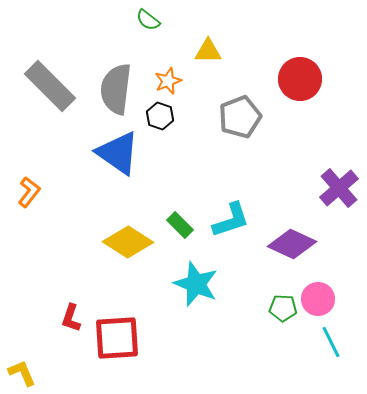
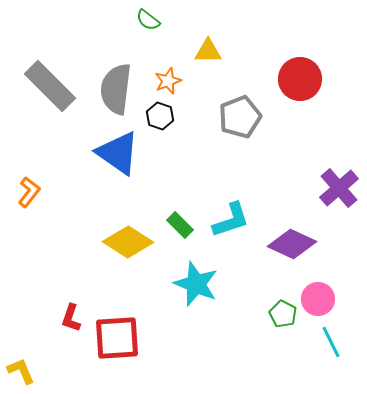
green pentagon: moved 6 px down; rotated 24 degrees clockwise
yellow L-shape: moved 1 px left, 2 px up
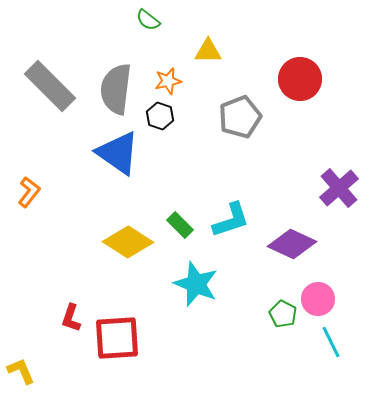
orange star: rotated 8 degrees clockwise
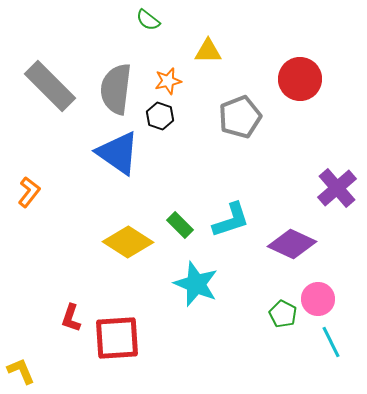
purple cross: moved 2 px left
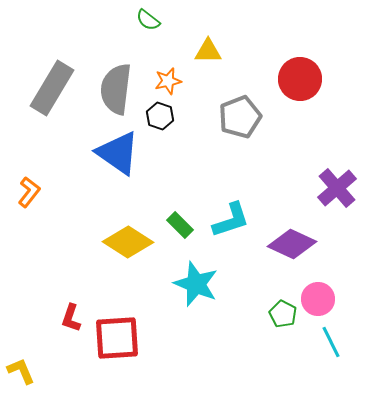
gray rectangle: moved 2 px right, 2 px down; rotated 76 degrees clockwise
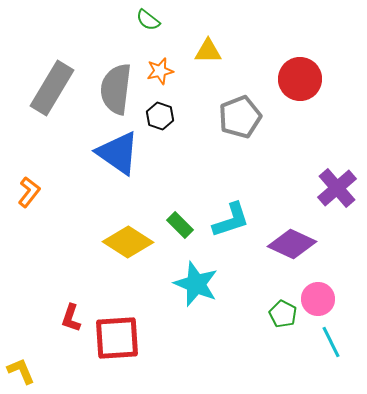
orange star: moved 8 px left, 10 px up
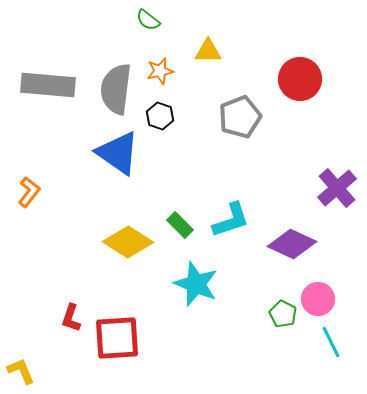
gray rectangle: moved 4 px left, 3 px up; rotated 64 degrees clockwise
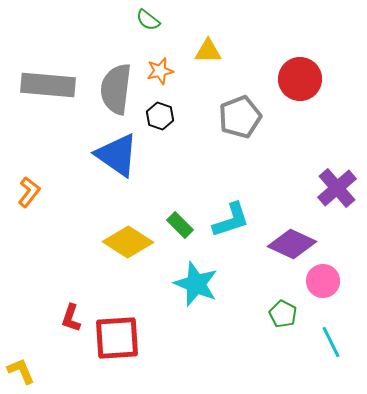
blue triangle: moved 1 px left, 2 px down
pink circle: moved 5 px right, 18 px up
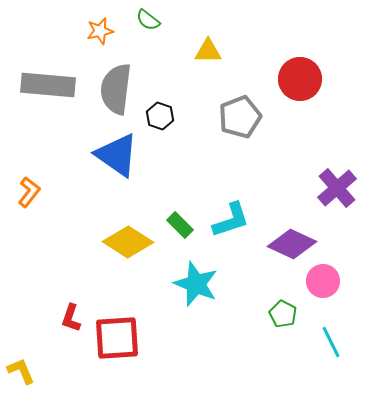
orange star: moved 60 px left, 40 px up
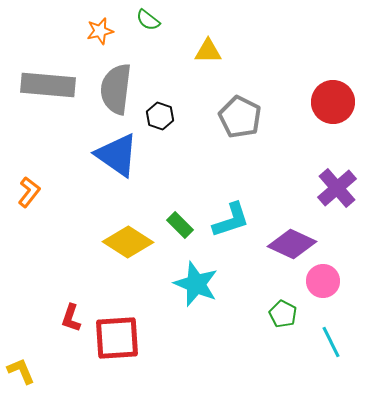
red circle: moved 33 px right, 23 px down
gray pentagon: rotated 24 degrees counterclockwise
